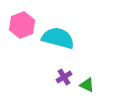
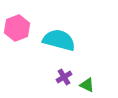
pink hexagon: moved 5 px left, 3 px down
cyan semicircle: moved 1 px right, 2 px down
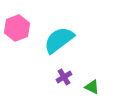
cyan semicircle: rotated 52 degrees counterclockwise
green triangle: moved 5 px right, 2 px down
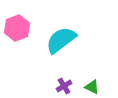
cyan semicircle: moved 2 px right
purple cross: moved 9 px down
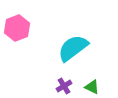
cyan semicircle: moved 12 px right, 8 px down
